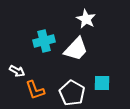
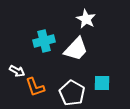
orange L-shape: moved 3 px up
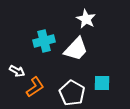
orange L-shape: rotated 105 degrees counterclockwise
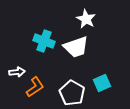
cyan cross: rotated 35 degrees clockwise
white trapezoid: moved 2 px up; rotated 28 degrees clockwise
white arrow: moved 1 px down; rotated 35 degrees counterclockwise
cyan square: rotated 24 degrees counterclockwise
